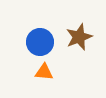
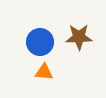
brown star: rotated 20 degrees clockwise
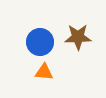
brown star: moved 1 px left
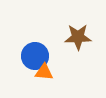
blue circle: moved 5 px left, 14 px down
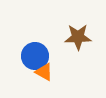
orange triangle: rotated 24 degrees clockwise
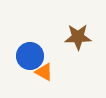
blue circle: moved 5 px left
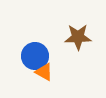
blue circle: moved 5 px right
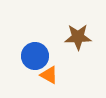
orange triangle: moved 5 px right, 3 px down
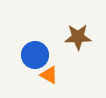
blue circle: moved 1 px up
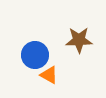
brown star: moved 1 px right, 3 px down
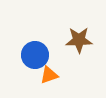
orange triangle: rotated 48 degrees counterclockwise
